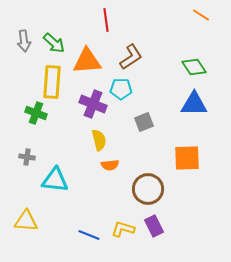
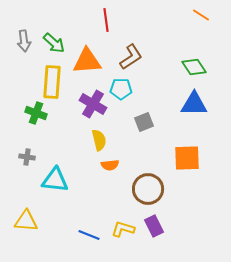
purple cross: rotated 8 degrees clockwise
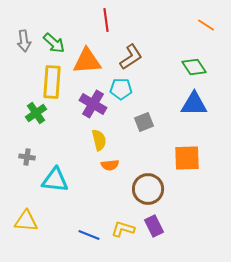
orange line: moved 5 px right, 10 px down
green cross: rotated 35 degrees clockwise
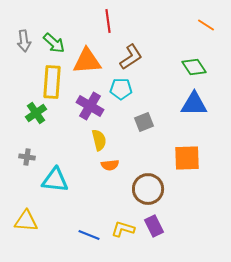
red line: moved 2 px right, 1 px down
purple cross: moved 3 px left, 2 px down
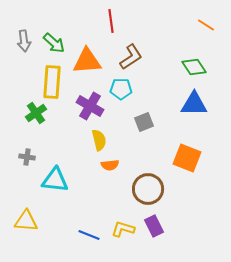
red line: moved 3 px right
orange square: rotated 24 degrees clockwise
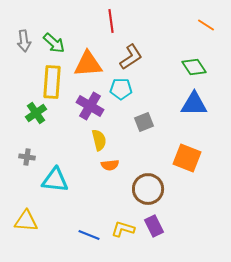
orange triangle: moved 1 px right, 3 px down
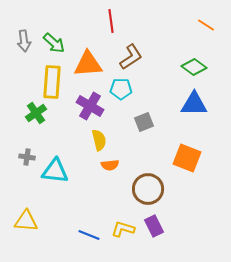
green diamond: rotated 20 degrees counterclockwise
cyan triangle: moved 9 px up
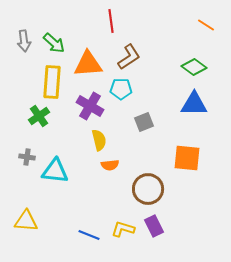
brown L-shape: moved 2 px left
green cross: moved 3 px right, 3 px down
orange square: rotated 16 degrees counterclockwise
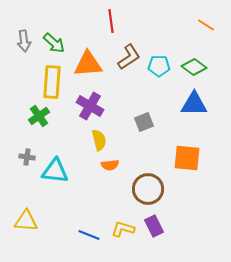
cyan pentagon: moved 38 px right, 23 px up
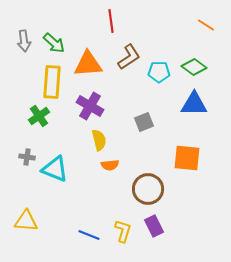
cyan pentagon: moved 6 px down
cyan triangle: moved 2 px up; rotated 16 degrees clockwise
yellow L-shape: moved 2 px down; rotated 90 degrees clockwise
